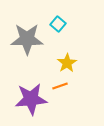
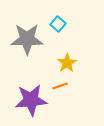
purple star: moved 1 px down
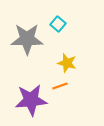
yellow star: rotated 24 degrees counterclockwise
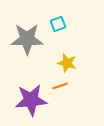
cyan square: rotated 28 degrees clockwise
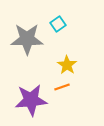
cyan square: rotated 14 degrees counterclockwise
yellow star: moved 2 px down; rotated 18 degrees clockwise
orange line: moved 2 px right, 1 px down
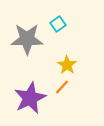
orange line: rotated 28 degrees counterclockwise
purple star: moved 1 px left, 2 px up; rotated 20 degrees counterclockwise
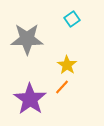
cyan square: moved 14 px right, 5 px up
purple star: moved 1 px down; rotated 12 degrees counterclockwise
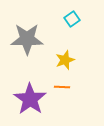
yellow star: moved 2 px left, 5 px up; rotated 18 degrees clockwise
orange line: rotated 49 degrees clockwise
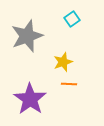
gray star: moved 3 px up; rotated 20 degrees counterclockwise
yellow star: moved 2 px left, 2 px down
orange line: moved 7 px right, 3 px up
